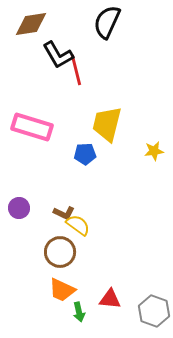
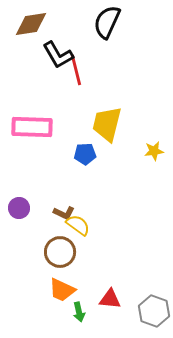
pink rectangle: rotated 15 degrees counterclockwise
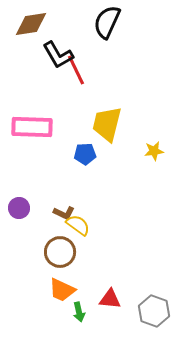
red line: rotated 12 degrees counterclockwise
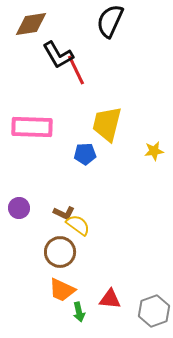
black semicircle: moved 3 px right, 1 px up
gray hexagon: rotated 20 degrees clockwise
